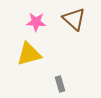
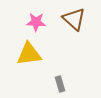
yellow triangle: rotated 8 degrees clockwise
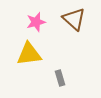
pink star: rotated 18 degrees counterclockwise
gray rectangle: moved 6 px up
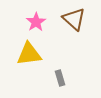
pink star: rotated 18 degrees counterclockwise
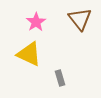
brown triangle: moved 6 px right; rotated 10 degrees clockwise
yellow triangle: rotated 32 degrees clockwise
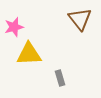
pink star: moved 22 px left, 5 px down; rotated 18 degrees clockwise
yellow triangle: rotated 28 degrees counterclockwise
